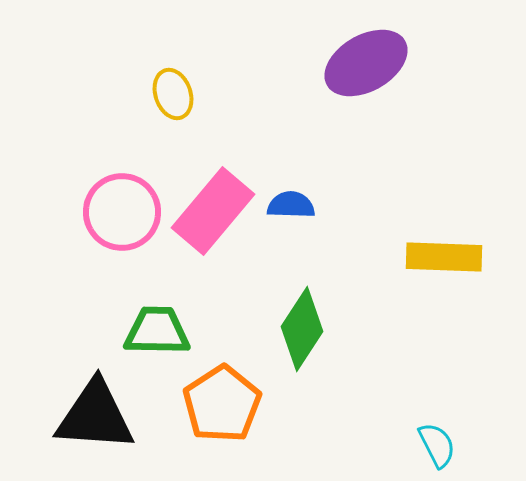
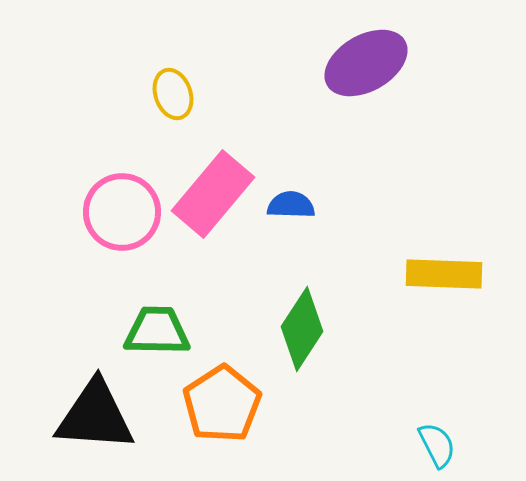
pink rectangle: moved 17 px up
yellow rectangle: moved 17 px down
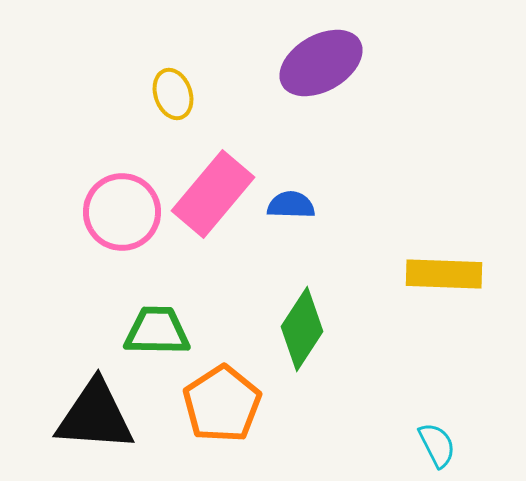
purple ellipse: moved 45 px left
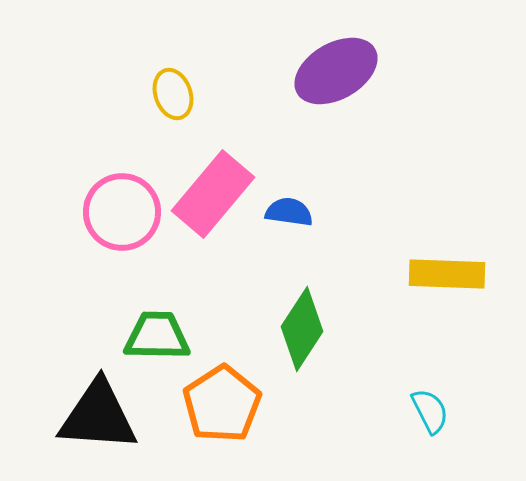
purple ellipse: moved 15 px right, 8 px down
blue semicircle: moved 2 px left, 7 px down; rotated 6 degrees clockwise
yellow rectangle: moved 3 px right
green trapezoid: moved 5 px down
black triangle: moved 3 px right
cyan semicircle: moved 7 px left, 34 px up
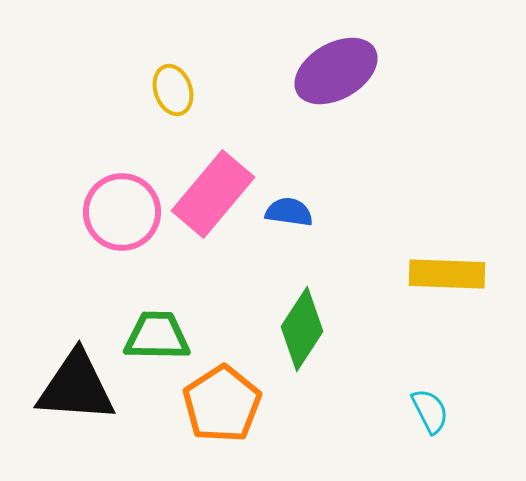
yellow ellipse: moved 4 px up
black triangle: moved 22 px left, 29 px up
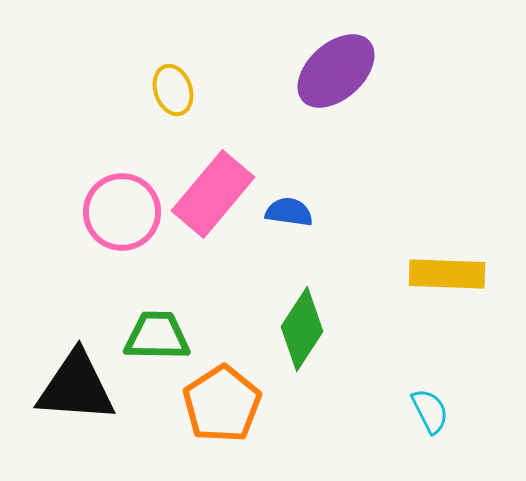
purple ellipse: rotated 12 degrees counterclockwise
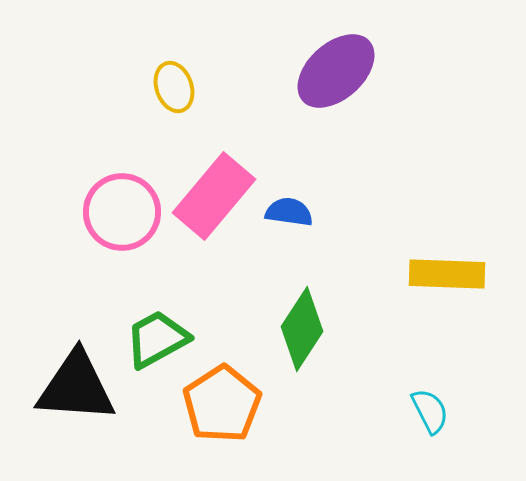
yellow ellipse: moved 1 px right, 3 px up
pink rectangle: moved 1 px right, 2 px down
green trapezoid: moved 3 px down; rotated 30 degrees counterclockwise
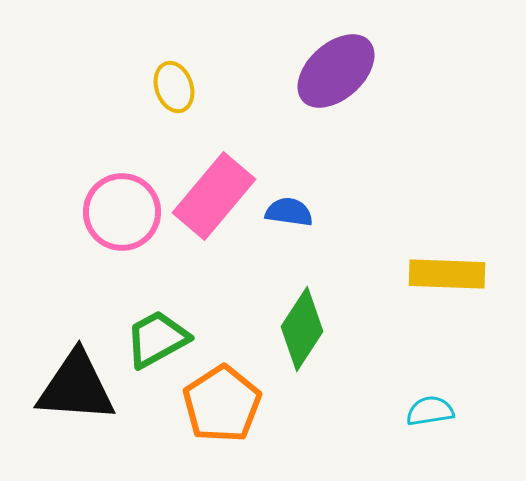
cyan semicircle: rotated 72 degrees counterclockwise
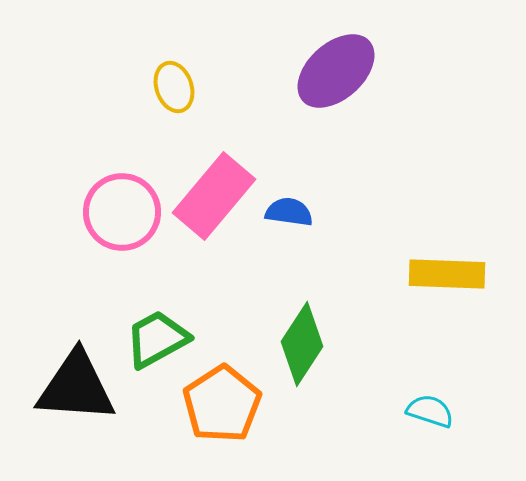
green diamond: moved 15 px down
cyan semicircle: rotated 27 degrees clockwise
